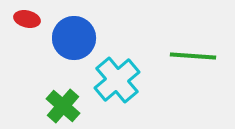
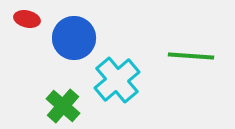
green line: moved 2 px left
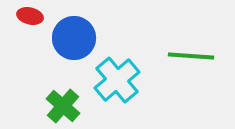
red ellipse: moved 3 px right, 3 px up
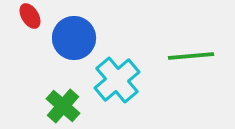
red ellipse: rotated 45 degrees clockwise
green line: rotated 9 degrees counterclockwise
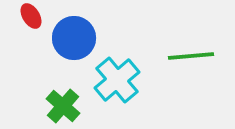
red ellipse: moved 1 px right
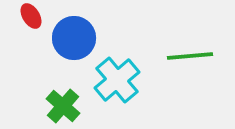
green line: moved 1 px left
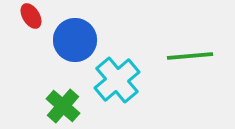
blue circle: moved 1 px right, 2 px down
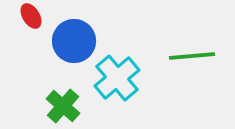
blue circle: moved 1 px left, 1 px down
green line: moved 2 px right
cyan cross: moved 2 px up
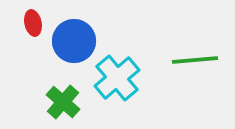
red ellipse: moved 2 px right, 7 px down; rotated 20 degrees clockwise
green line: moved 3 px right, 4 px down
green cross: moved 4 px up
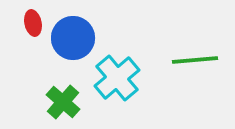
blue circle: moved 1 px left, 3 px up
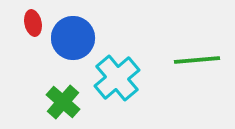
green line: moved 2 px right
